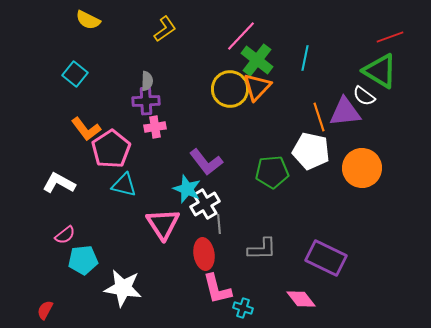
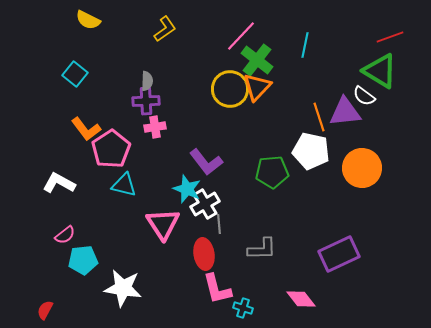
cyan line: moved 13 px up
purple rectangle: moved 13 px right, 4 px up; rotated 51 degrees counterclockwise
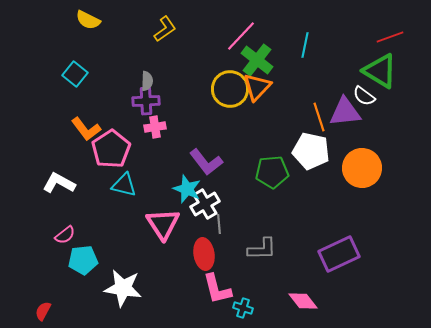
pink diamond: moved 2 px right, 2 px down
red semicircle: moved 2 px left, 1 px down
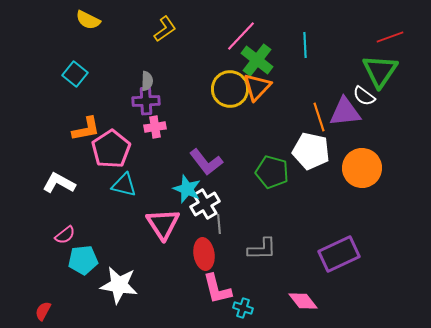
cyan line: rotated 15 degrees counterclockwise
green triangle: rotated 33 degrees clockwise
orange L-shape: rotated 64 degrees counterclockwise
green pentagon: rotated 20 degrees clockwise
white star: moved 4 px left, 3 px up
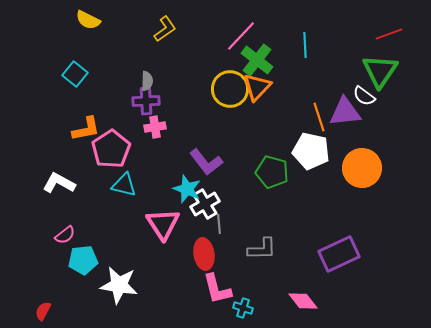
red line: moved 1 px left, 3 px up
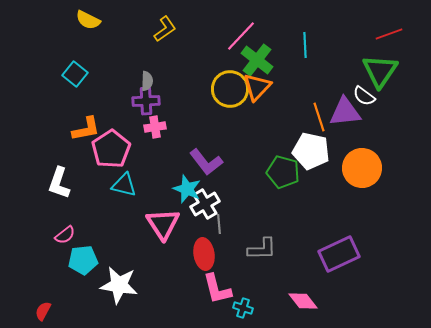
green pentagon: moved 11 px right
white L-shape: rotated 100 degrees counterclockwise
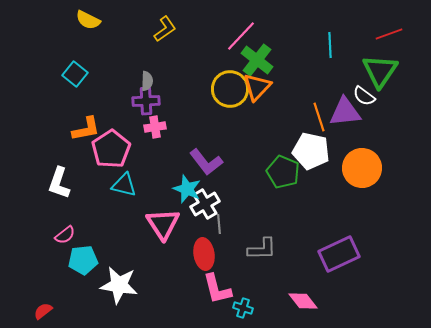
cyan line: moved 25 px right
green pentagon: rotated 8 degrees clockwise
red semicircle: rotated 24 degrees clockwise
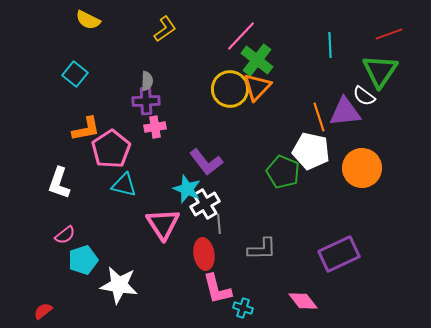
cyan pentagon: rotated 12 degrees counterclockwise
